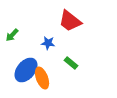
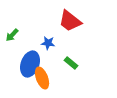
blue ellipse: moved 4 px right, 6 px up; rotated 20 degrees counterclockwise
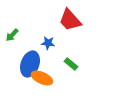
red trapezoid: moved 1 px up; rotated 10 degrees clockwise
green rectangle: moved 1 px down
orange ellipse: rotated 45 degrees counterclockwise
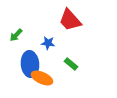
green arrow: moved 4 px right
blue ellipse: rotated 25 degrees counterclockwise
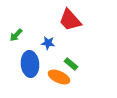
orange ellipse: moved 17 px right, 1 px up
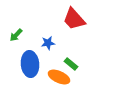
red trapezoid: moved 4 px right, 1 px up
blue star: rotated 16 degrees counterclockwise
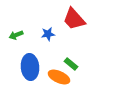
green arrow: rotated 24 degrees clockwise
blue star: moved 9 px up
blue ellipse: moved 3 px down
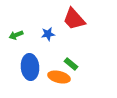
orange ellipse: rotated 10 degrees counterclockwise
